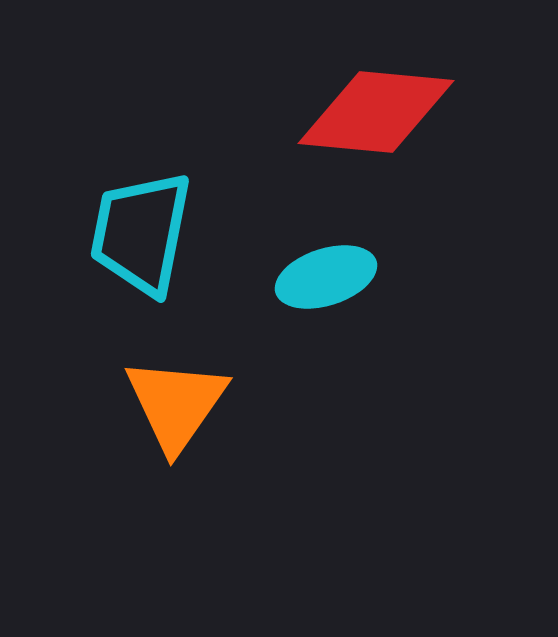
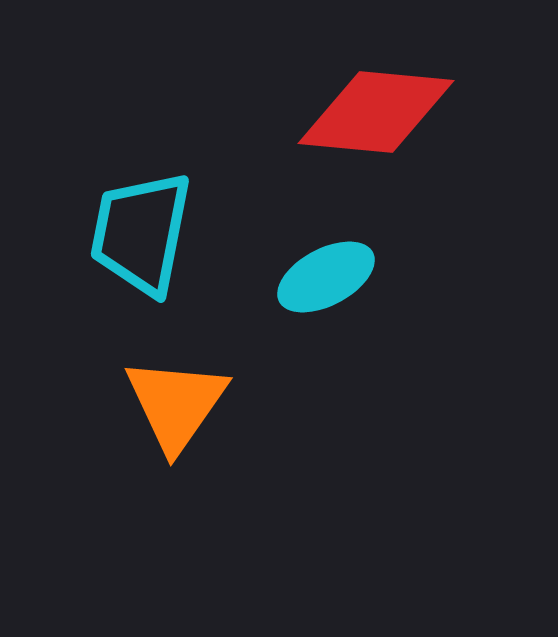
cyan ellipse: rotated 10 degrees counterclockwise
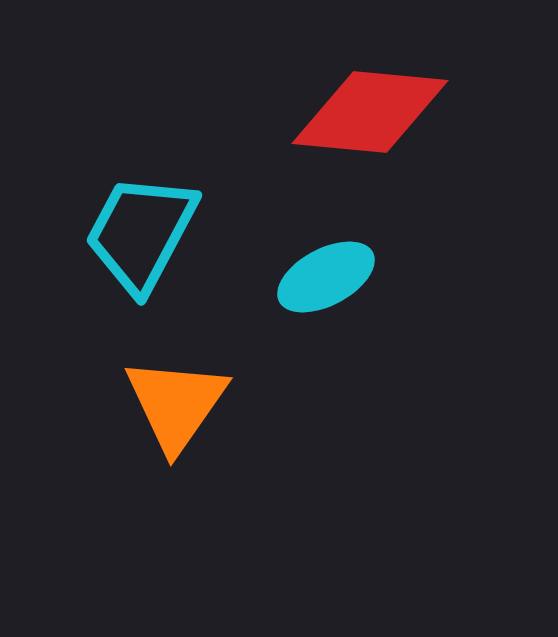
red diamond: moved 6 px left
cyan trapezoid: rotated 17 degrees clockwise
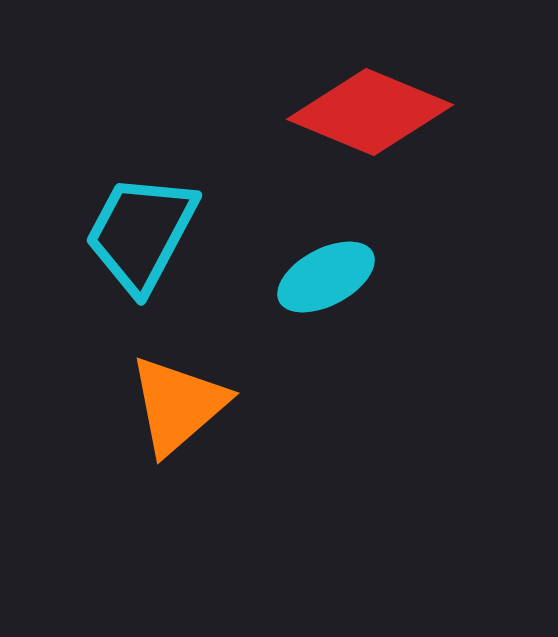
red diamond: rotated 17 degrees clockwise
orange triangle: moved 2 px right, 1 px down; rotated 14 degrees clockwise
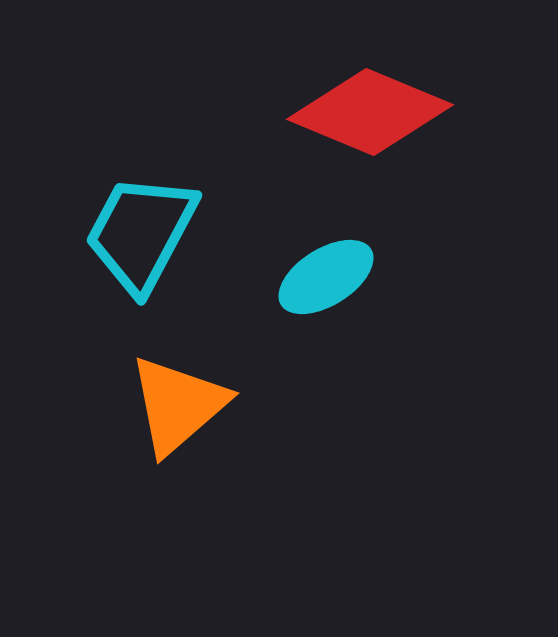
cyan ellipse: rotated 4 degrees counterclockwise
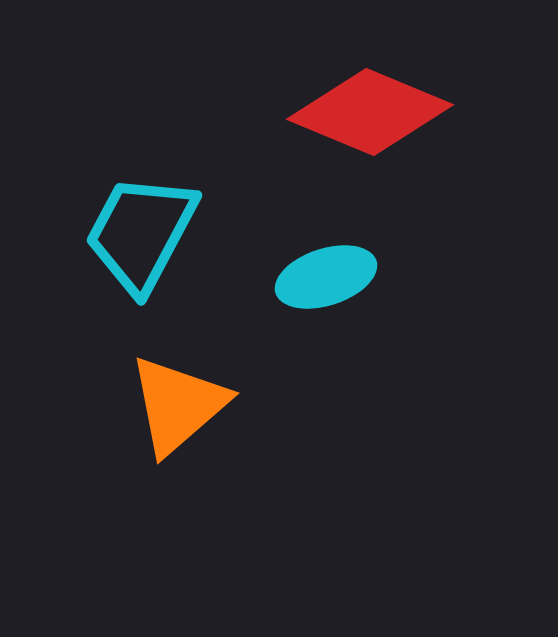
cyan ellipse: rotated 14 degrees clockwise
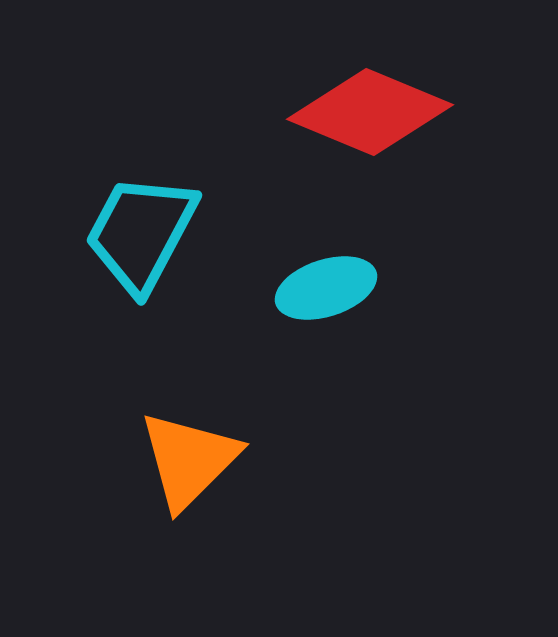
cyan ellipse: moved 11 px down
orange triangle: moved 11 px right, 55 px down; rotated 4 degrees counterclockwise
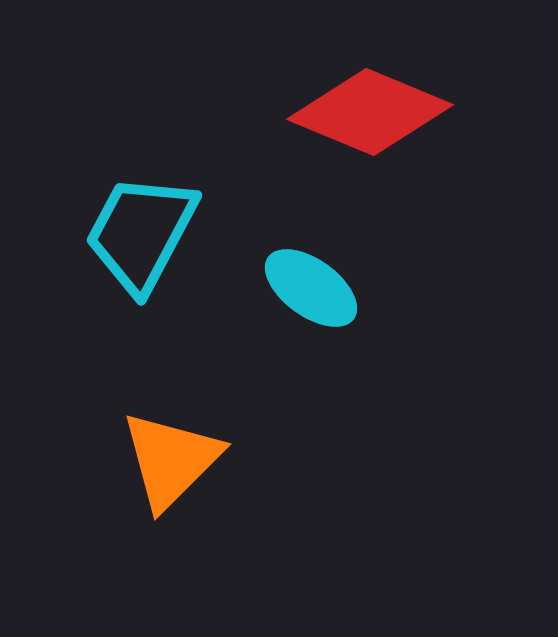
cyan ellipse: moved 15 px left; rotated 54 degrees clockwise
orange triangle: moved 18 px left
